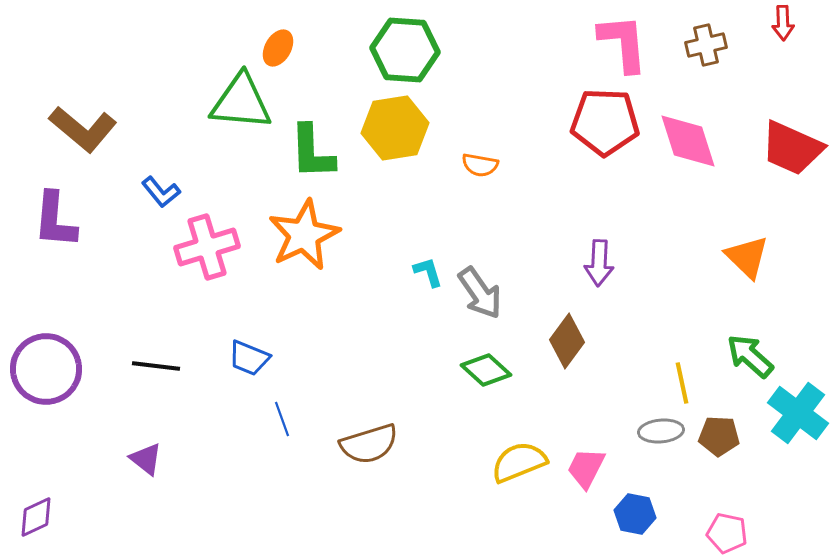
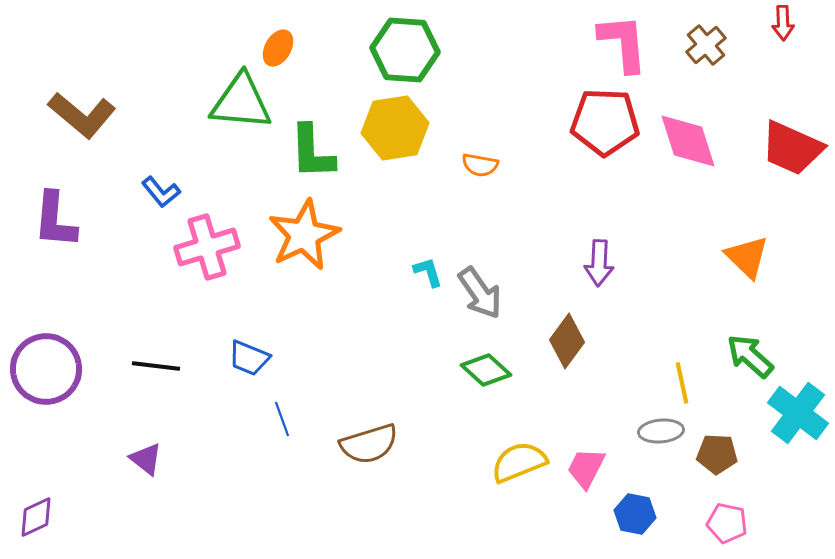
brown cross: rotated 27 degrees counterclockwise
brown L-shape: moved 1 px left, 14 px up
brown pentagon: moved 2 px left, 18 px down
pink pentagon: moved 10 px up
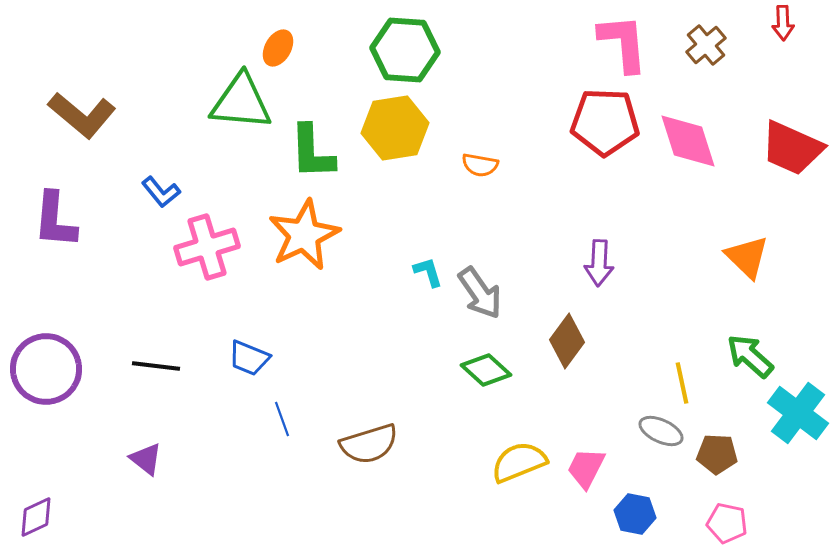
gray ellipse: rotated 30 degrees clockwise
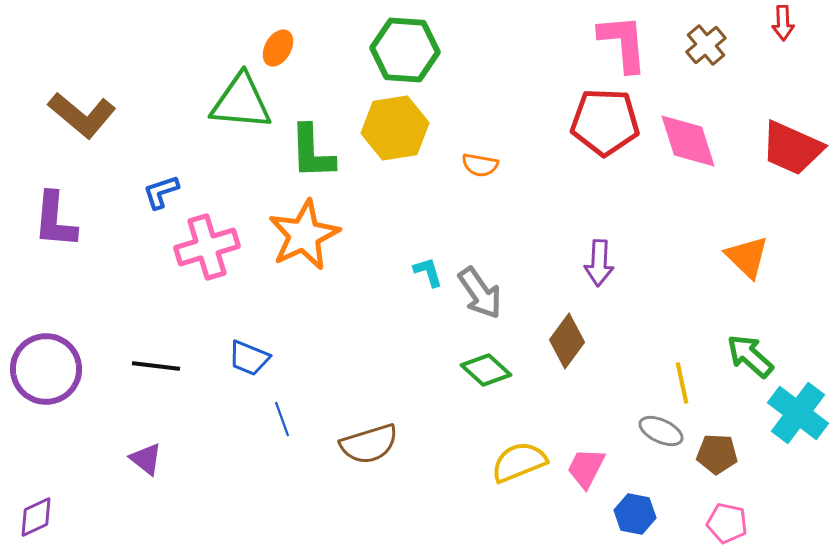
blue L-shape: rotated 111 degrees clockwise
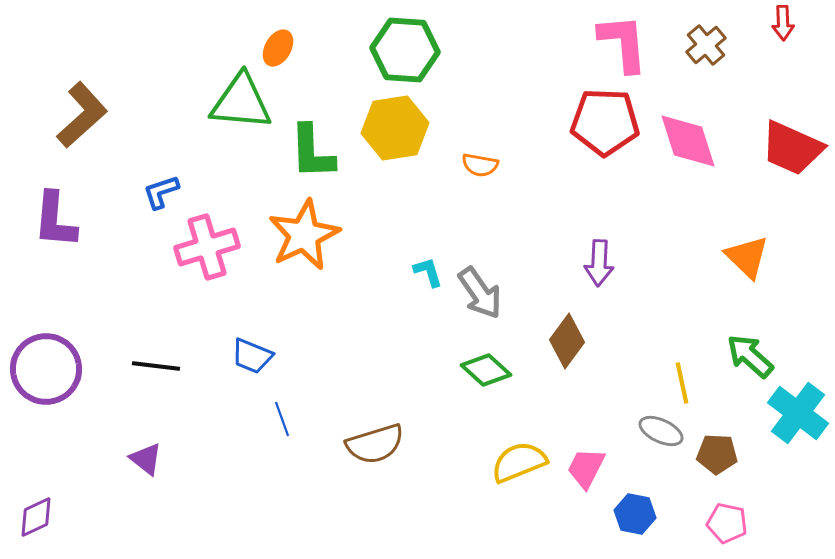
brown L-shape: rotated 82 degrees counterclockwise
blue trapezoid: moved 3 px right, 2 px up
brown semicircle: moved 6 px right
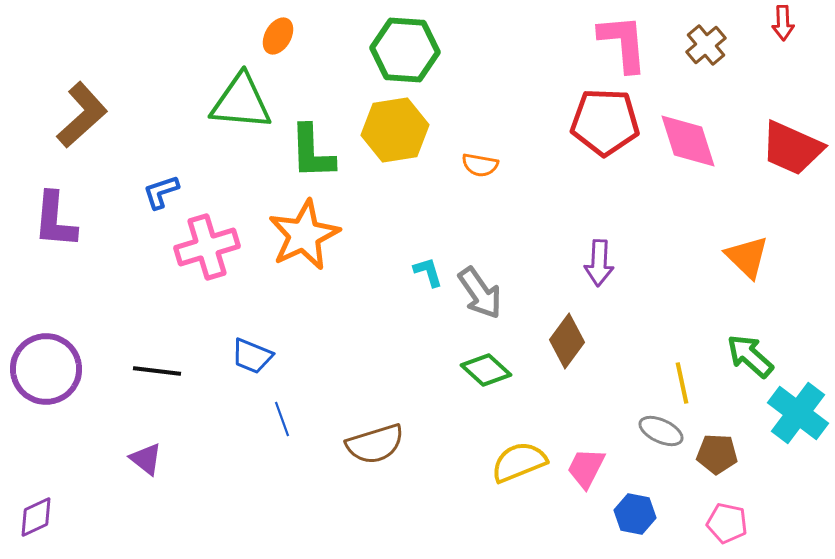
orange ellipse: moved 12 px up
yellow hexagon: moved 2 px down
black line: moved 1 px right, 5 px down
